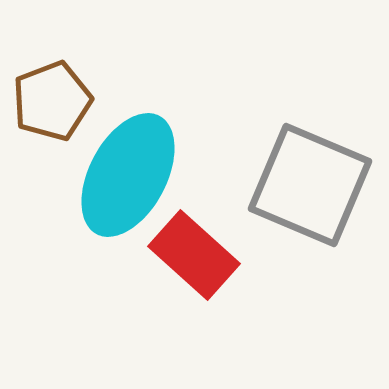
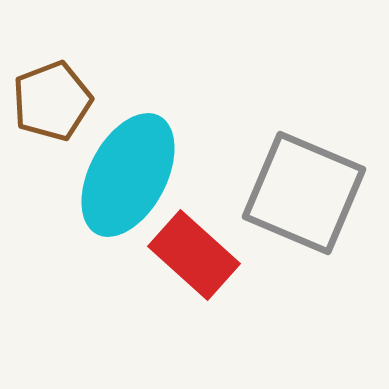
gray square: moved 6 px left, 8 px down
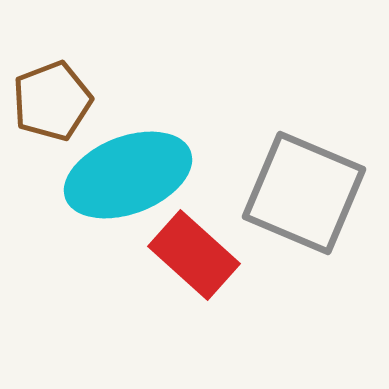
cyan ellipse: rotated 41 degrees clockwise
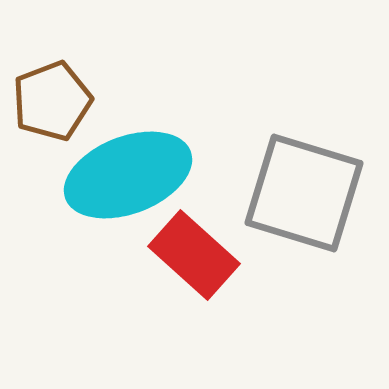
gray square: rotated 6 degrees counterclockwise
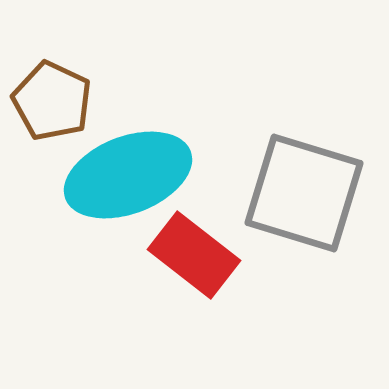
brown pentagon: rotated 26 degrees counterclockwise
red rectangle: rotated 4 degrees counterclockwise
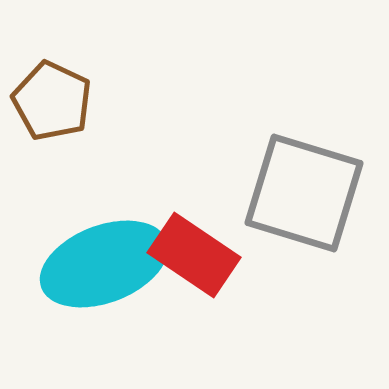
cyan ellipse: moved 24 px left, 89 px down
red rectangle: rotated 4 degrees counterclockwise
